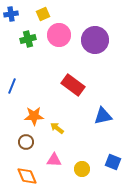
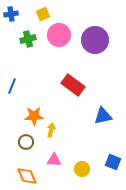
yellow arrow: moved 6 px left, 2 px down; rotated 64 degrees clockwise
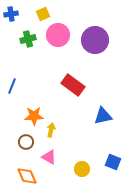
pink circle: moved 1 px left
pink triangle: moved 5 px left, 3 px up; rotated 28 degrees clockwise
